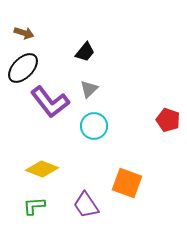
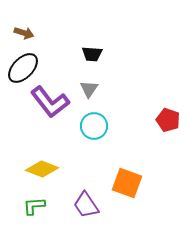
black trapezoid: moved 7 px right, 2 px down; rotated 55 degrees clockwise
gray triangle: rotated 12 degrees counterclockwise
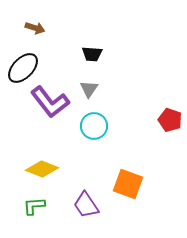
brown arrow: moved 11 px right, 5 px up
red pentagon: moved 2 px right
orange square: moved 1 px right, 1 px down
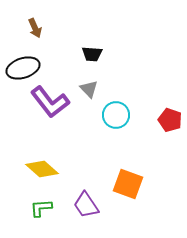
brown arrow: rotated 48 degrees clockwise
black ellipse: rotated 28 degrees clockwise
gray triangle: rotated 18 degrees counterclockwise
cyan circle: moved 22 px right, 11 px up
yellow diamond: rotated 20 degrees clockwise
green L-shape: moved 7 px right, 2 px down
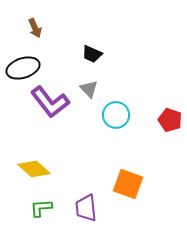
black trapezoid: rotated 20 degrees clockwise
yellow diamond: moved 8 px left
purple trapezoid: moved 3 px down; rotated 28 degrees clockwise
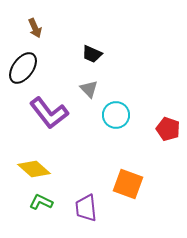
black ellipse: rotated 36 degrees counterclockwise
purple L-shape: moved 1 px left, 11 px down
red pentagon: moved 2 px left, 9 px down
green L-shape: moved 6 px up; rotated 30 degrees clockwise
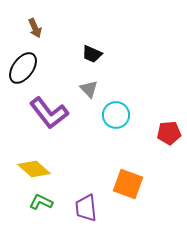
red pentagon: moved 1 px right, 4 px down; rotated 25 degrees counterclockwise
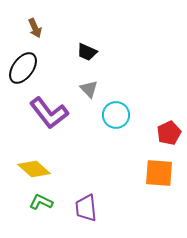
black trapezoid: moved 5 px left, 2 px up
red pentagon: rotated 20 degrees counterclockwise
orange square: moved 31 px right, 11 px up; rotated 16 degrees counterclockwise
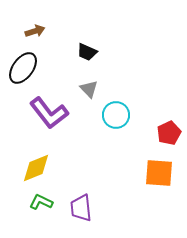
brown arrow: moved 3 px down; rotated 84 degrees counterclockwise
yellow diamond: moved 2 px right, 1 px up; rotated 64 degrees counterclockwise
purple trapezoid: moved 5 px left
